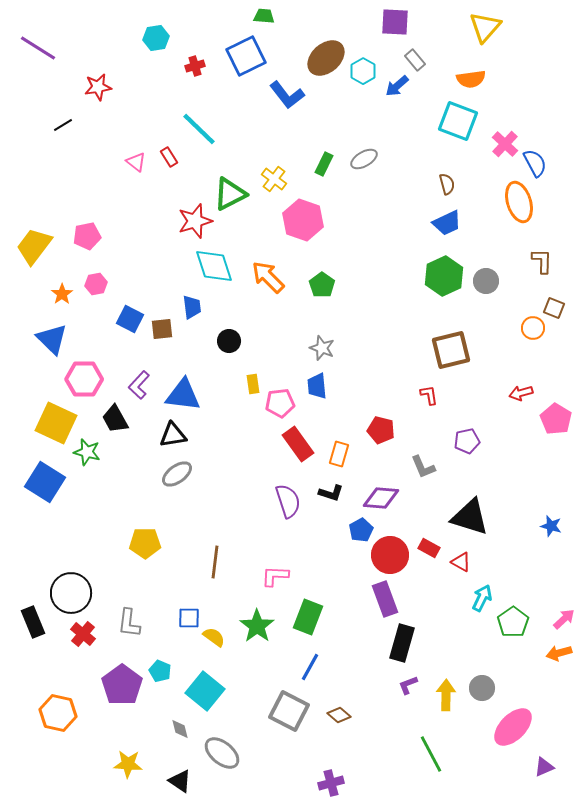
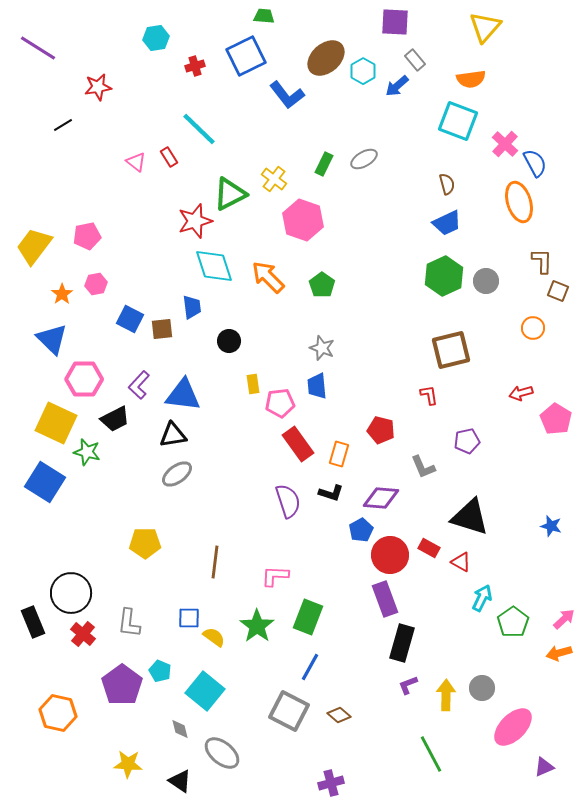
brown square at (554, 308): moved 4 px right, 17 px up
black trapezoid at (115, 419): rotated 88 degrees counterclockwise
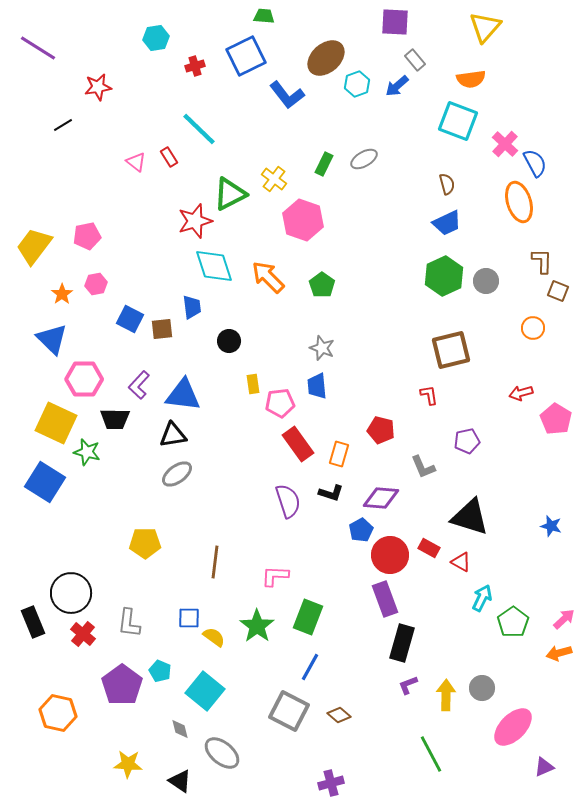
cyan hexagon at (363, 71): moved 6 px left, 13 px down; rotated 10 degrees clockwise
black trapezoid at (115, 419): rotated 28 degrees clockwise
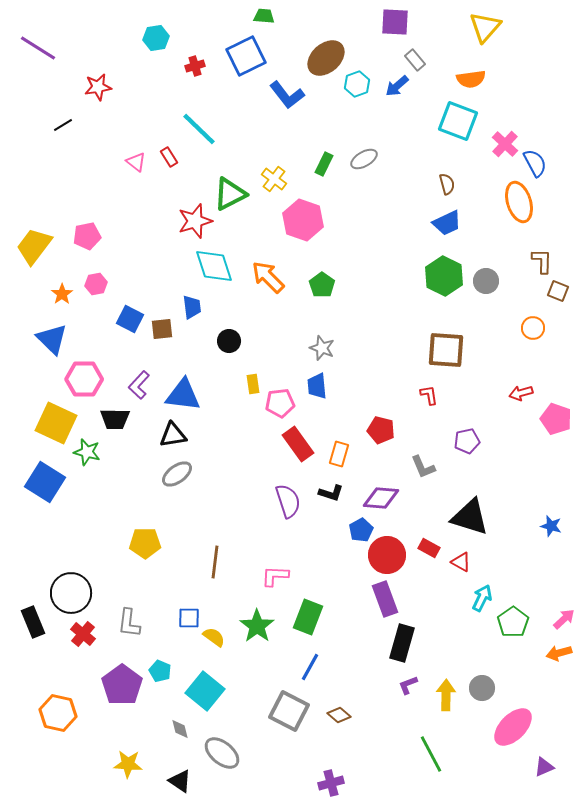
green hexagon at (444, 276): rotated 9 degrees counterclockwise
brown square at (451, 350): moved 5 px left; rotated 18 degrees clockwise
pink pentagon at (556, 419): rotated 12 degrees counterclockwise
red circle at (390, 555): moved 3 px left
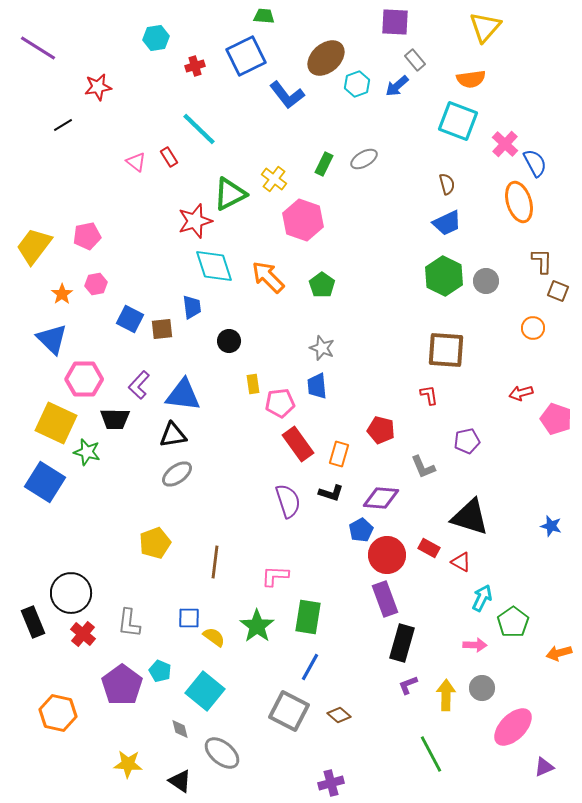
yellow pentagon at (145, 543): moved 10 px right; rotated 20 degrees counterclockwise
green rectangle at (308, 617): rotated 12 degrees counterclockwise
pink arrow at (564, 619): moved 89 px left, 26 px down; rotated 45 degrees clockwise
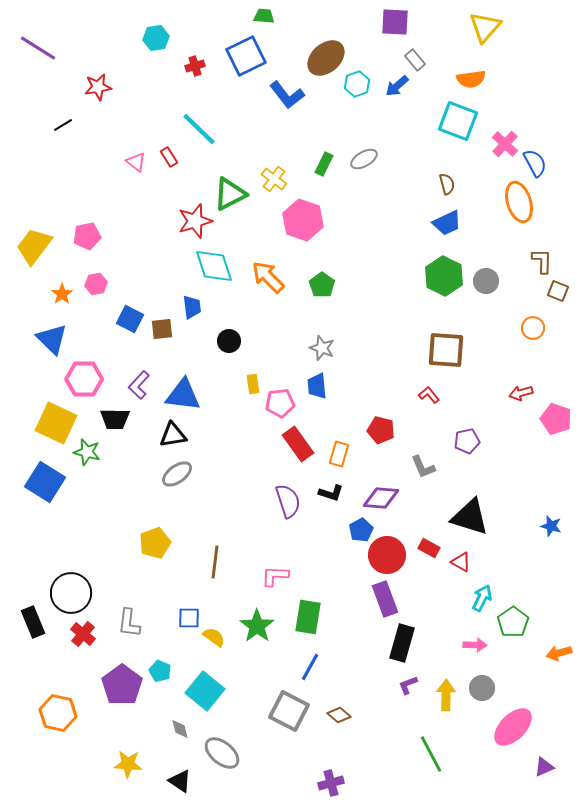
red L-shape at (429, 395): rotated 30 degrees counterclockwise
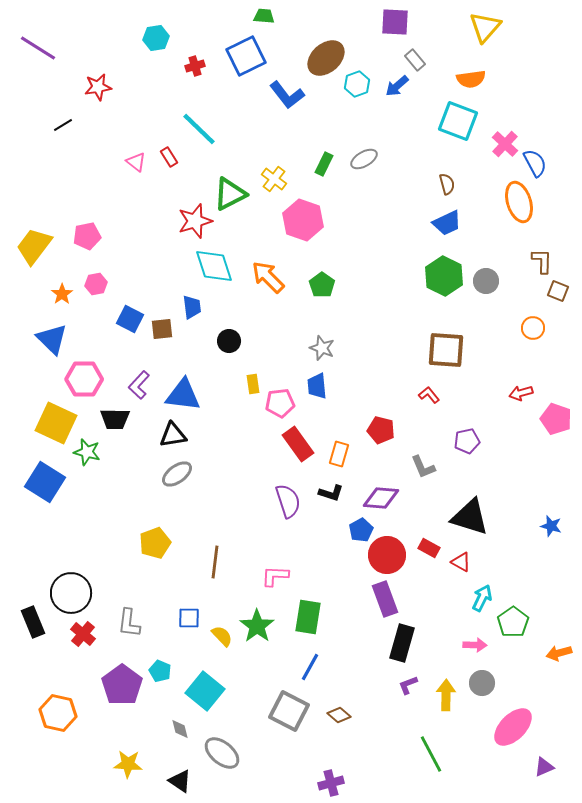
yellow semicircle at (214, 637): moved 8 px right, 1 px up; rotated 10 degrees clockwise
gray circle at (482, 688): moved 5 px up
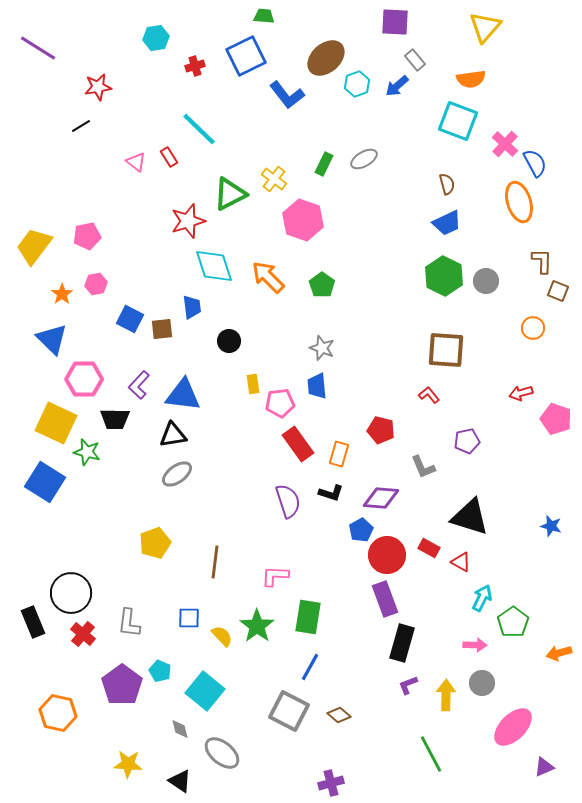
black line at (63, 125): moved 18 px right, 1 px down
red star at (195, 221): moved 7 px left
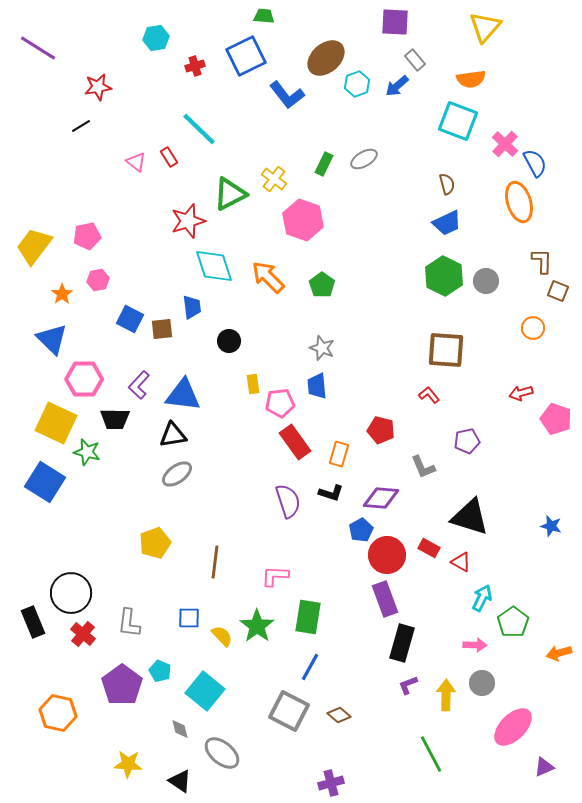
pink hexagon at (96, 284): moved 2 px right, 4 px up
red rectangle at (298, 444): moved 3 px left, 2 px up
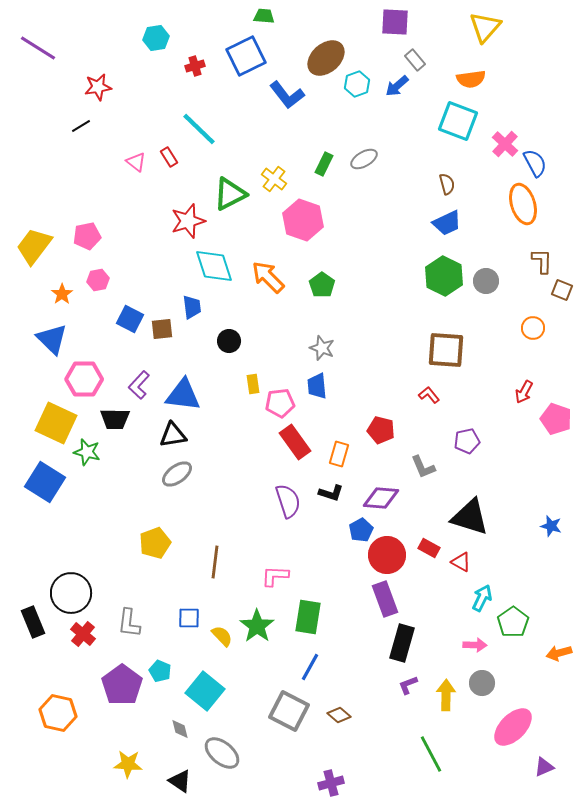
orange ellipse at (519, 202): moved 4 px right, 2 px down
brown square at (558, 291): moved 4 px right, 1 px up
red arrow at (521, 393): moved 3 px right, 1 px up; rotated 45 degrees counterclockwise
